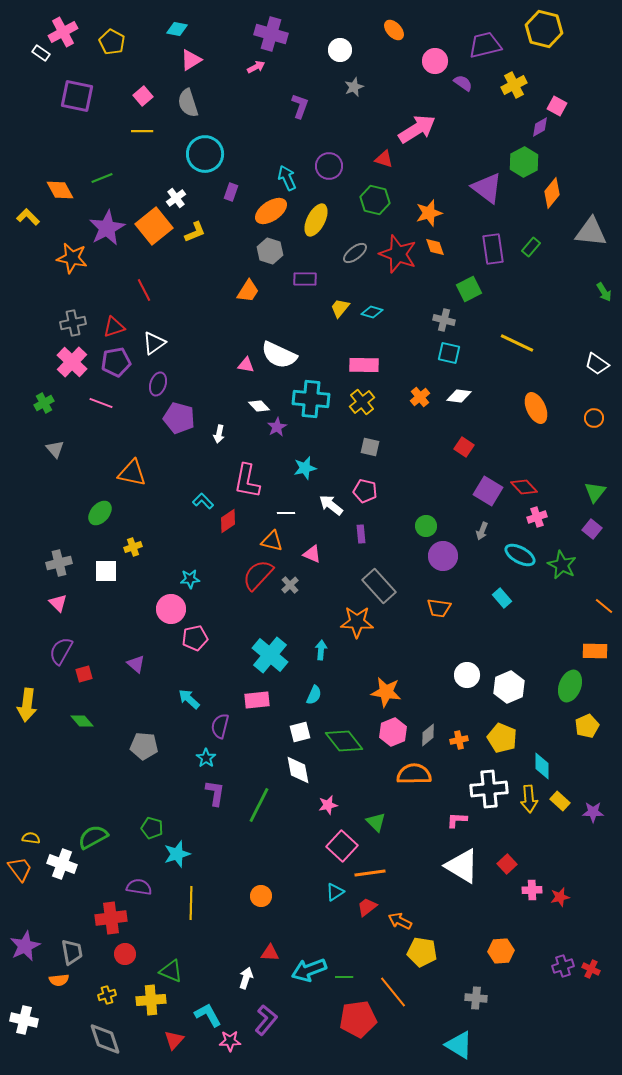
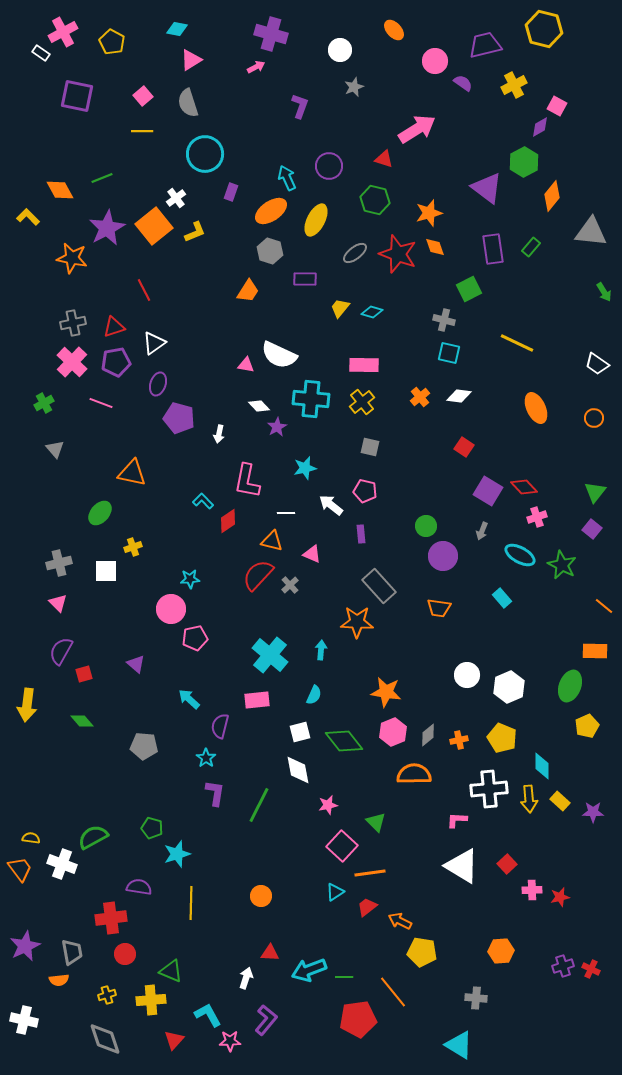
orange diamond at (552, 193): moved 3 px down
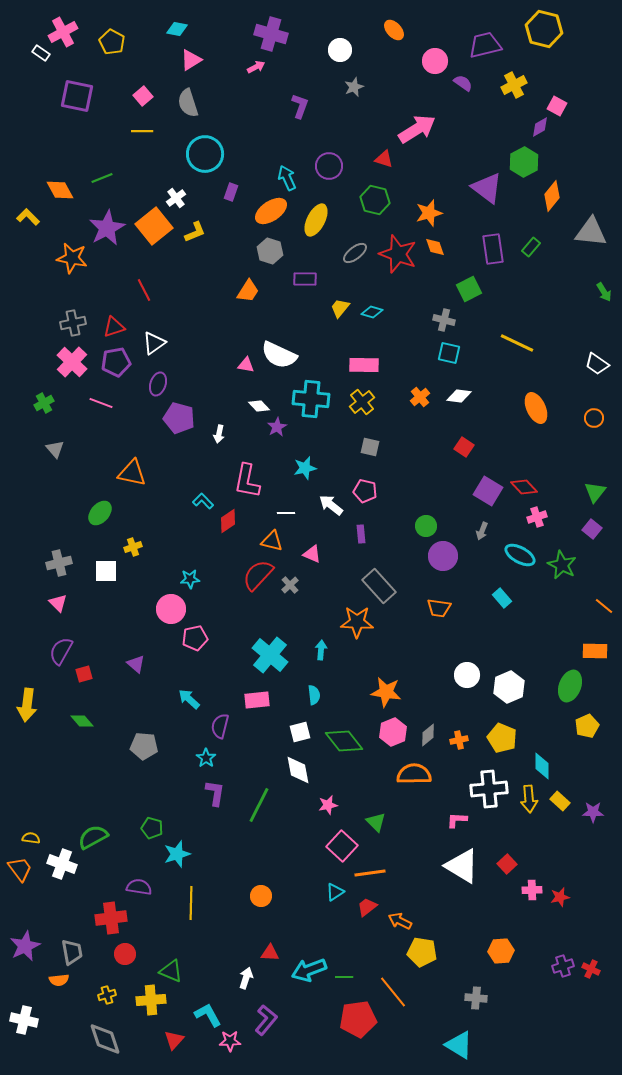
cyan semicircle at (314, 695): rotated 30 degrees counterclockwise
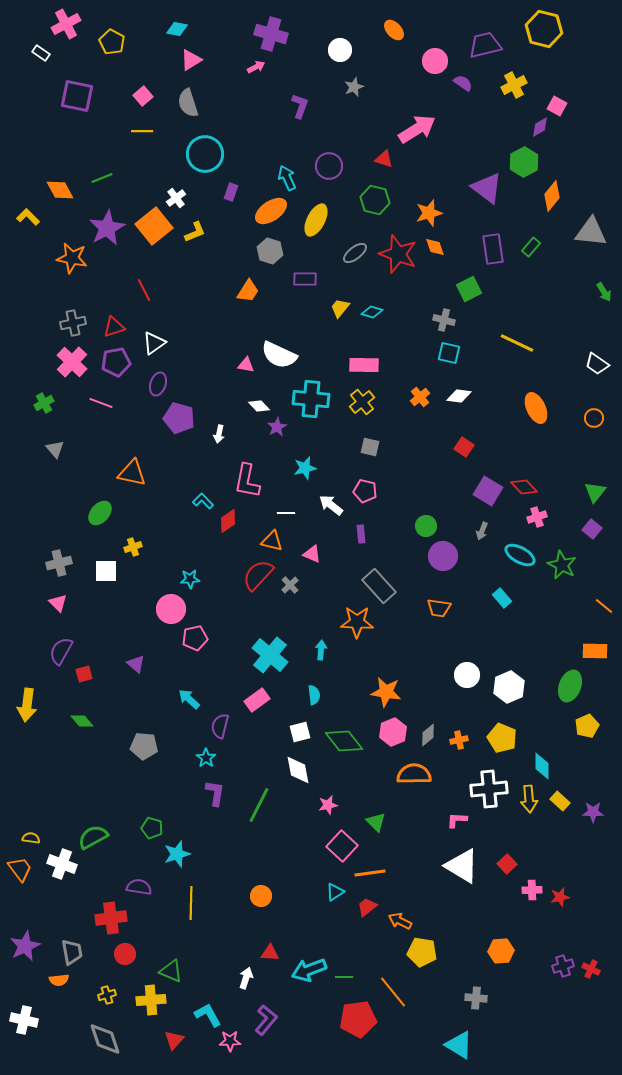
pink cross at (63, 32): moved 3 px right, 8 px up
pink rectangle at (257, 700): rotated 30 degrees counterclockwise
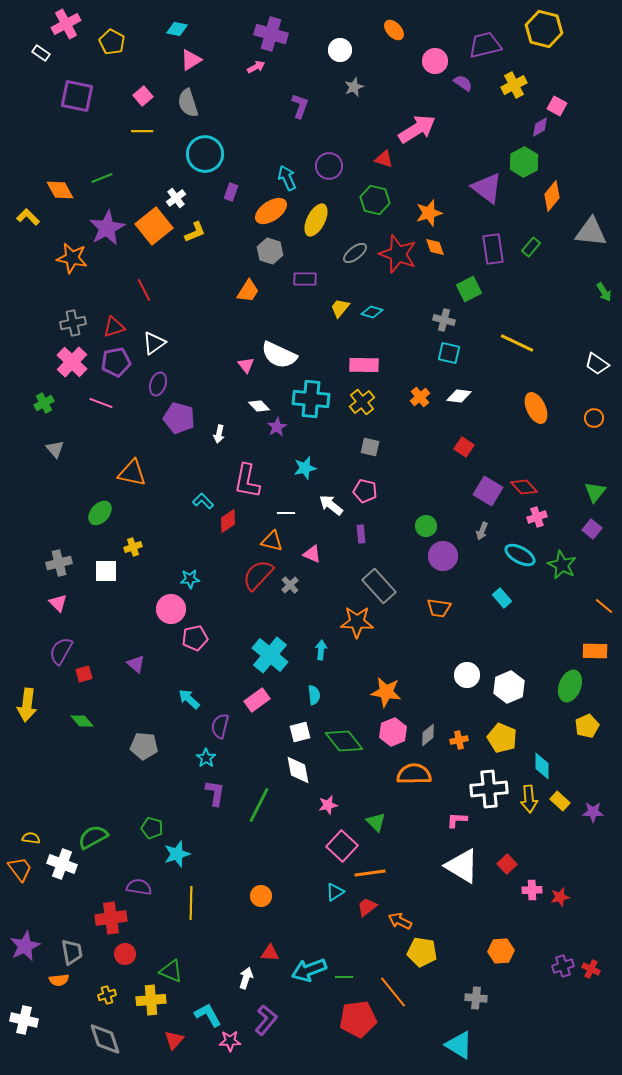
pink triangle at (246, 365): rotated 42 degrees clockwise
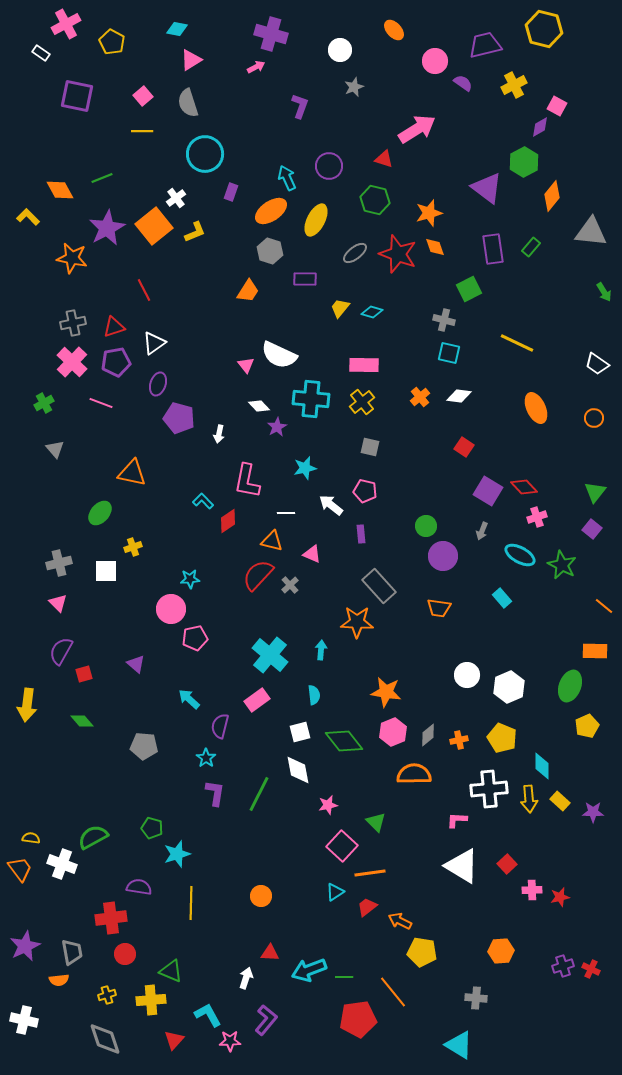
green line at (259, 805): moved 11 px up
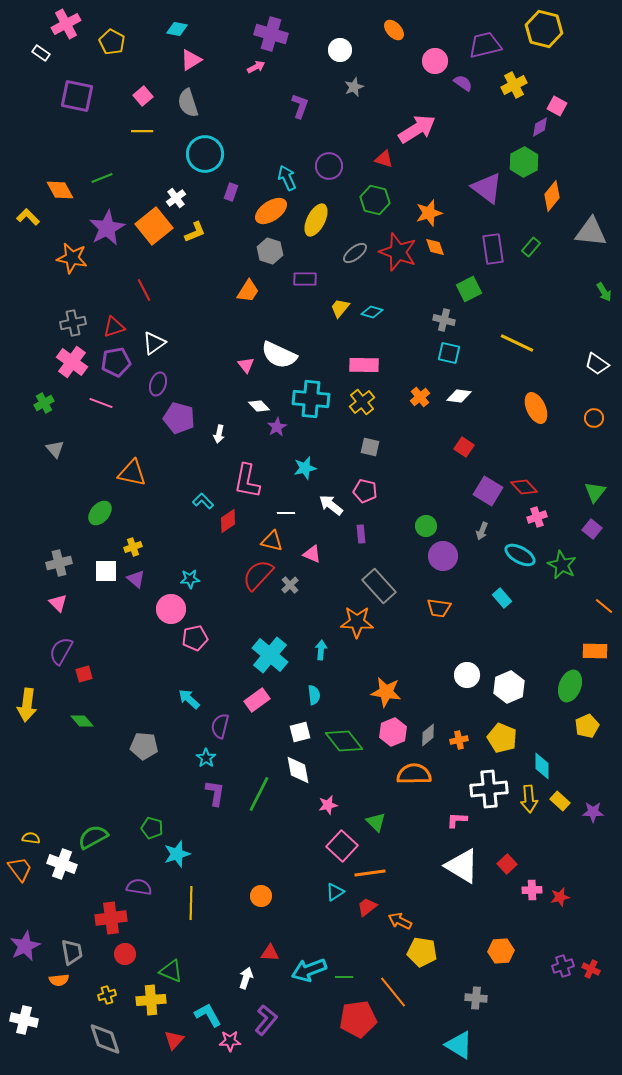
red star at (398, 254): moved 2 px up
pink cross at (72, 362): rotated 8 degrees counterclockwise
purple triangle at (136, 664): moved 85 px up
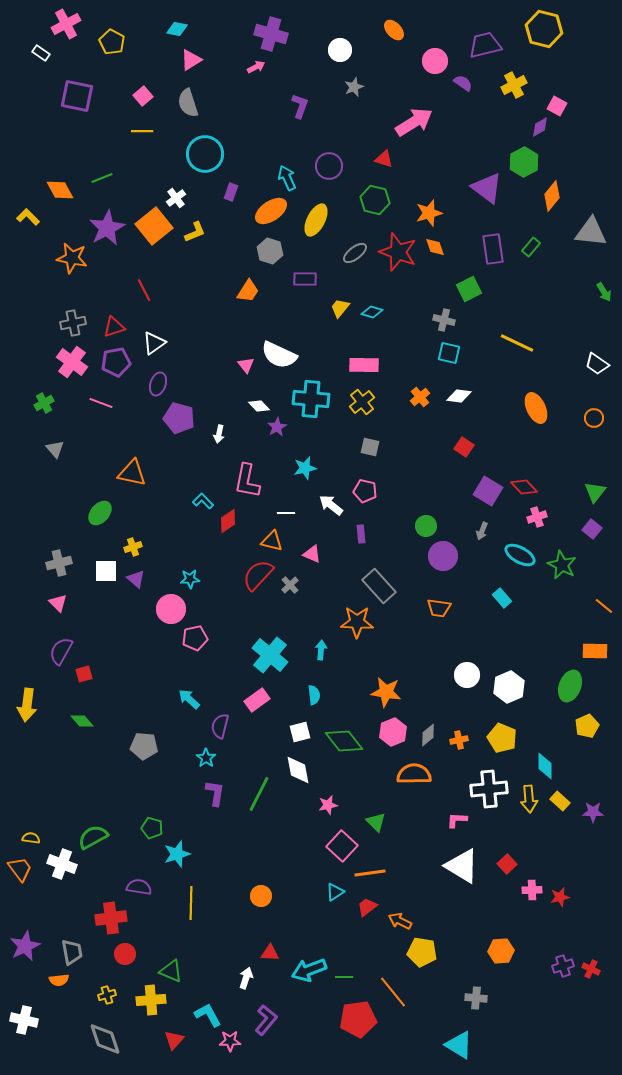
pink arrow at (417, 129): moved 3 px left, 7 px up
cyan diamond at (542, 766): moved 3 px right
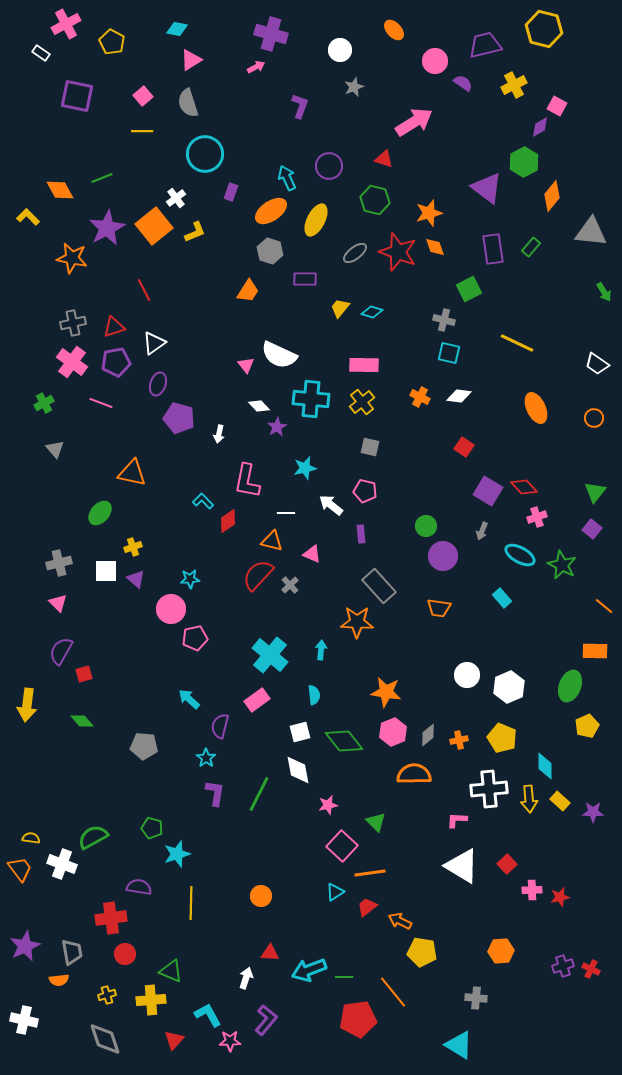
orange cross at (420, 397): rotated 24 degrees counterclockwise
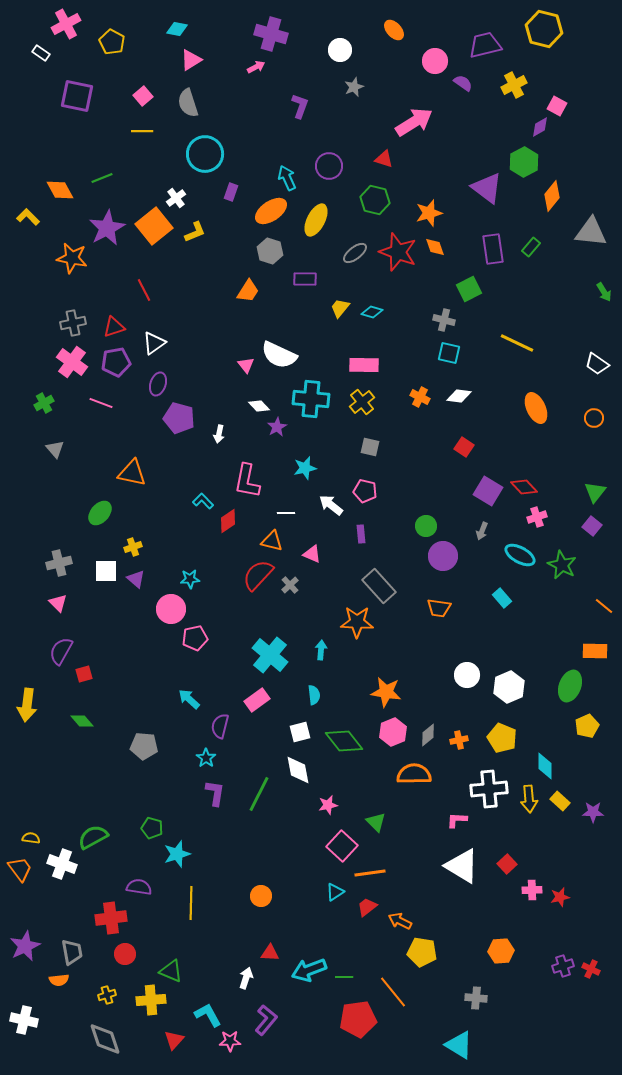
purple square at (592, 529): moved 3 px up
